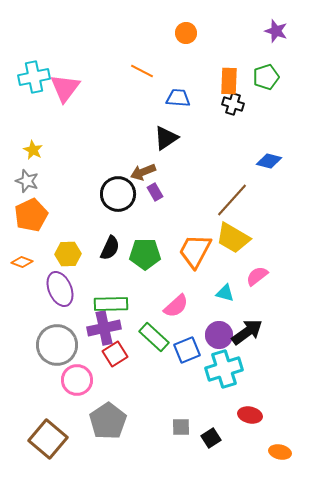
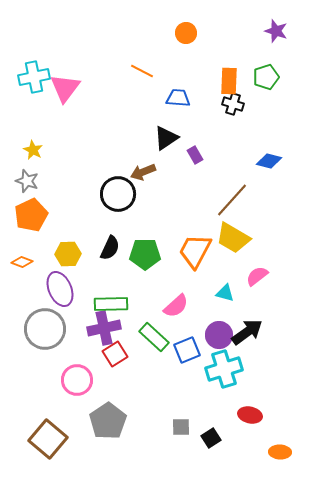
purple rectangle at (155, 192): moved 40 px right, 37 px up
gray circle at (57, 345): moved 12 px left, 16 px up
orange ellipse at (280, 452): rotated 10 degrees counterclockwise
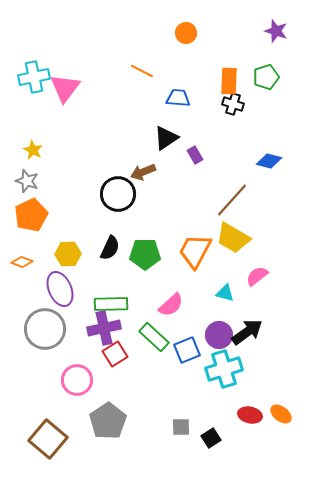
pink semicircle at (176, 306): moved 5 px left, 1 px up
orange ellipse at (280, 452): moved 1 px right, 38 px up; rotated 35 degrees clockwise
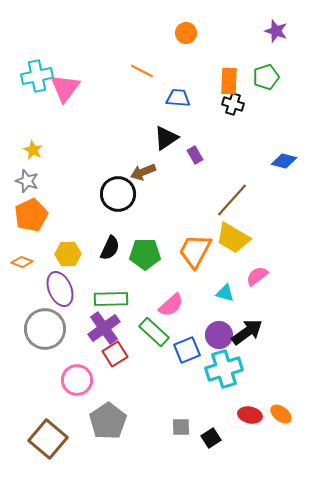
cyan cross at (34, 77): moved 3 px right, 1 px up
blue diamond at (269, 161): moved 15 px right
green rectangle at (111, 304): moved 5 px up
purple cross at (104, 328): rotated 24 degrees counterclockwise
green rectangle at (154, 337): moved 5 px up
